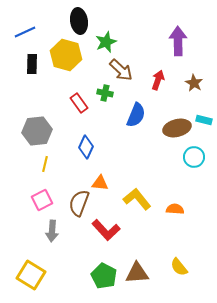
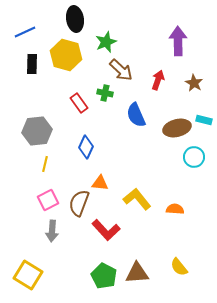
black ellipse: moved 4 px left, 2 px up
blue semicircle: rotated 135 degrees clockwise
pink square: moved 6 px right
yellow square: moved 3 px left
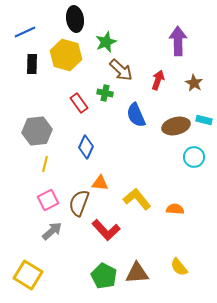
brown ellipse: moved 1 px left, 2 px up
gray arrow: rotated 135 degrees counterclockwise
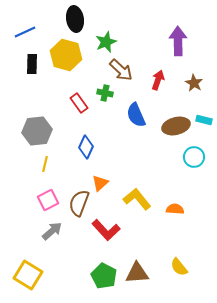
orange triangle: rotated 48 degrees counterclockwise
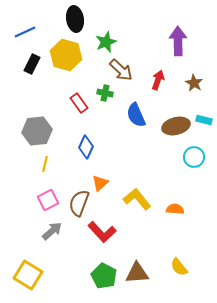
black rectangle: rotated 24 degrees clockwise
red L-shape: moved 4 px left, 2 px down
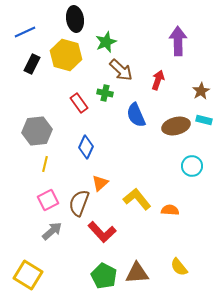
brown star: moved 7 px right, 8 px down; rotated 12 degrees clockwise
cyan circle: moved 2 px left, 9 px down
orange semicircle: moved 5 px left, 1 px down
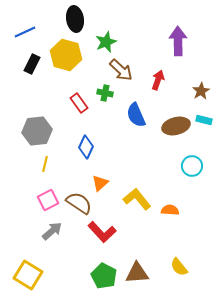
brown semicircle: rotated 104 degrees clockwise
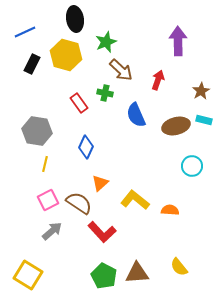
gray hexagon: rotated 16 degrees clockwise
yellow L-shape: moved 2 px left, 1 px down; rotated 12 degrees counterclockwise
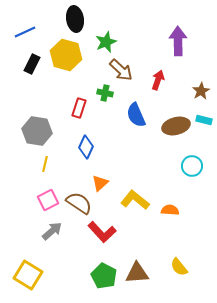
red rectangle: moved 5 px down; rotated 54 degrees clockwise
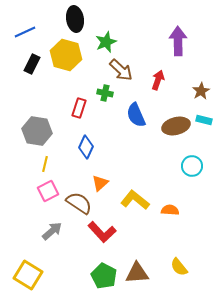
pink square: moved 9 px up
